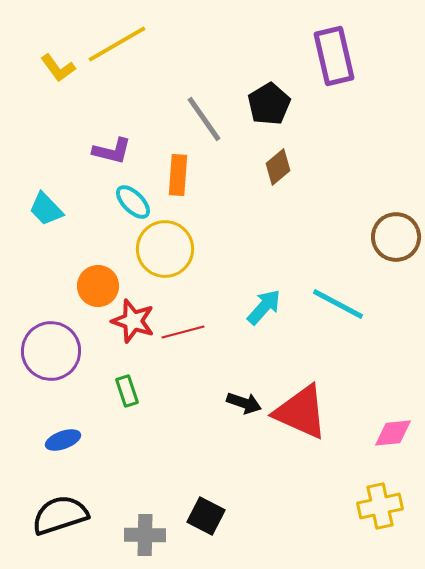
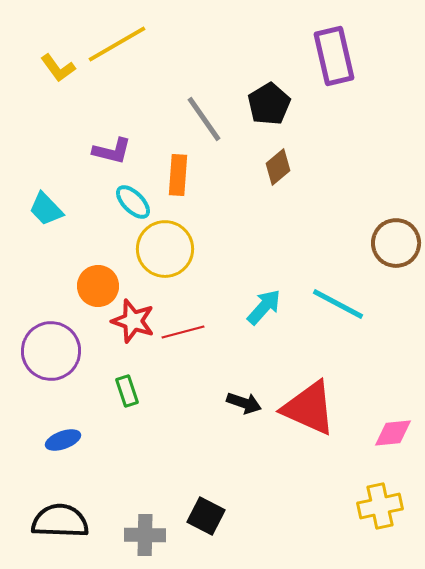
brown circle: moved 6 px down
red triangle: moved 8 px right, 4 px up
black semicircle: moved 6 px down; rotated 20 degrees clockwise
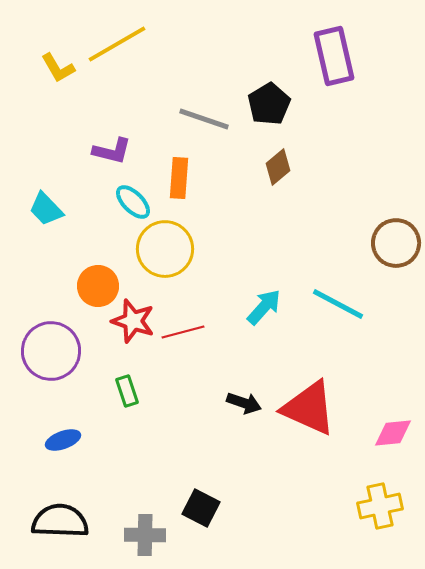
yellow L-shape: rotated 6 degrees clockwise
gray line: rotated 36 degrees counterclockwise
orange rectangle: moved 1 px right, 3 px down
black square: moved 5 px left, 8 px up
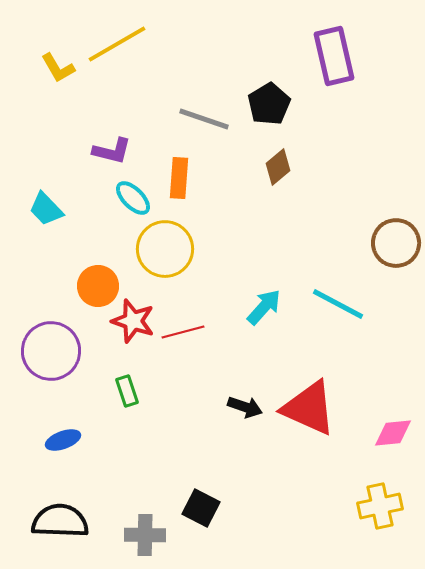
cyan ellipse: moved 4 px up
black arrow: moved 1 px right, 4 px down
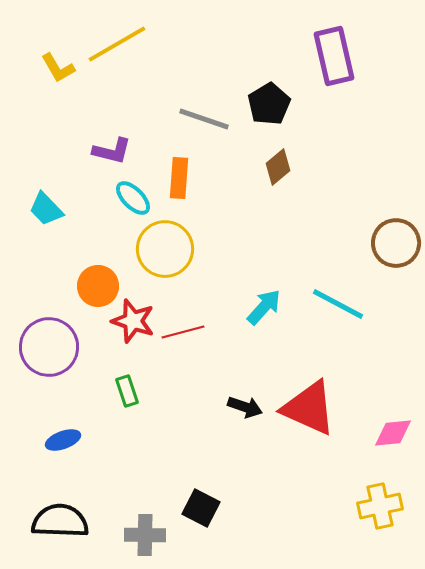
purple circle: moved 2 px left, 4 px up
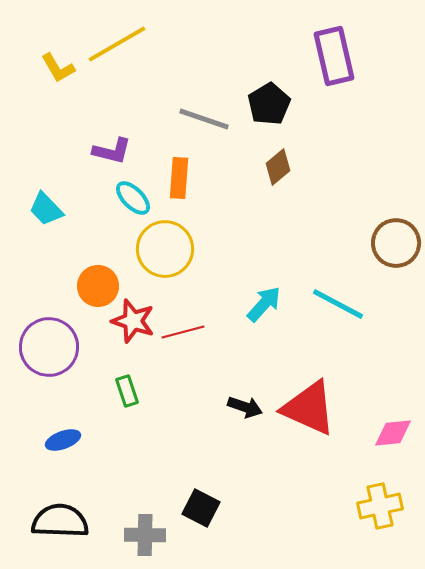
cyan arrow: moved 3 px up
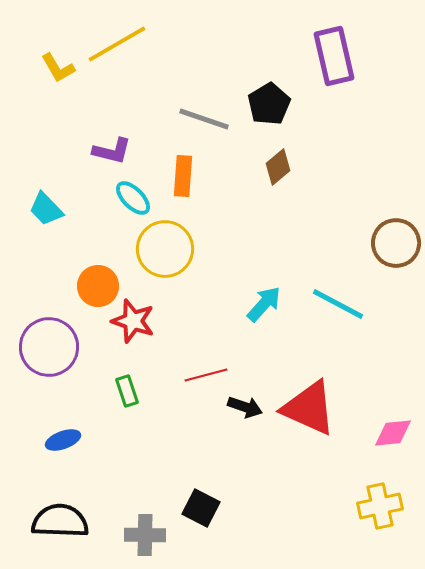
orange rectangle: moved 4 px right, 2 px up
red line: moved 23 px right, 43 px down
